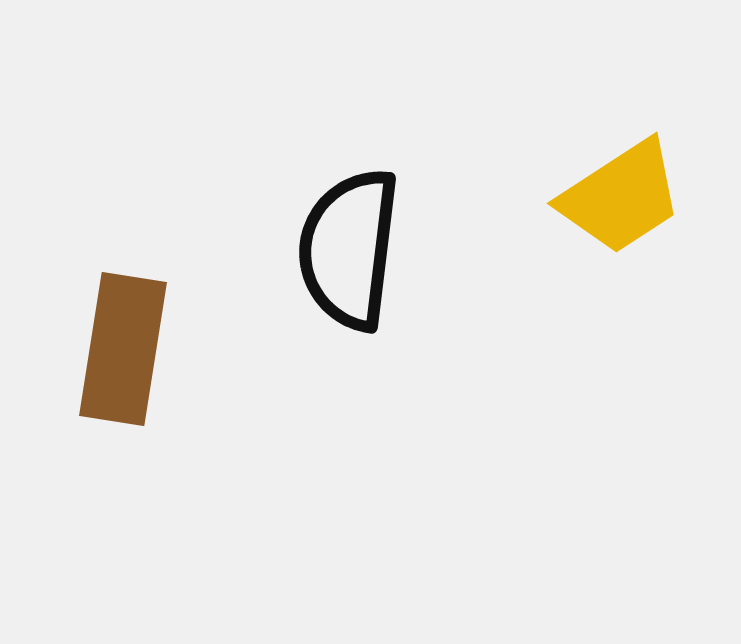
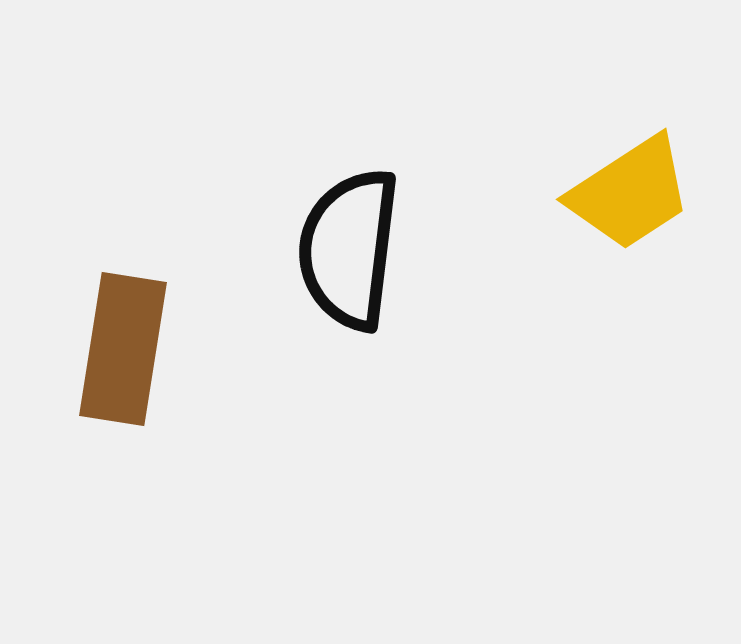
yellow trapezoid: moved 9 px right, 4 px up
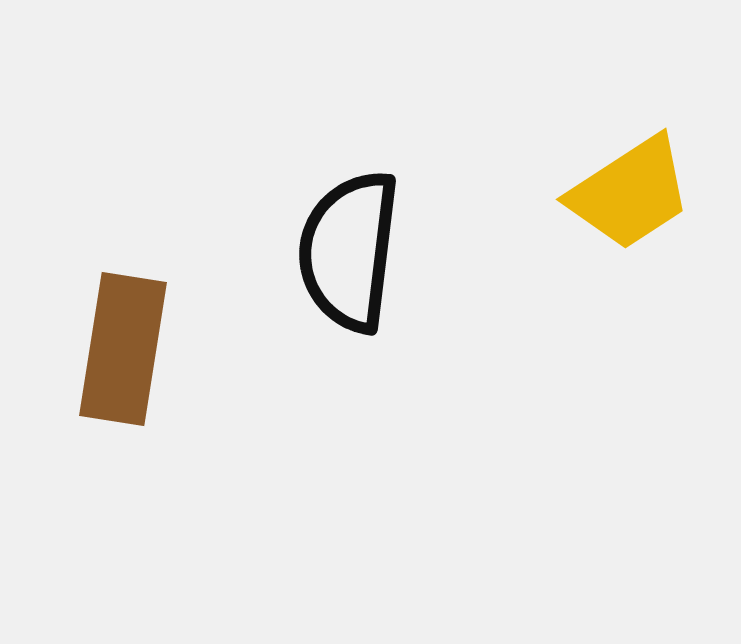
black semicircle: moved 2 px down
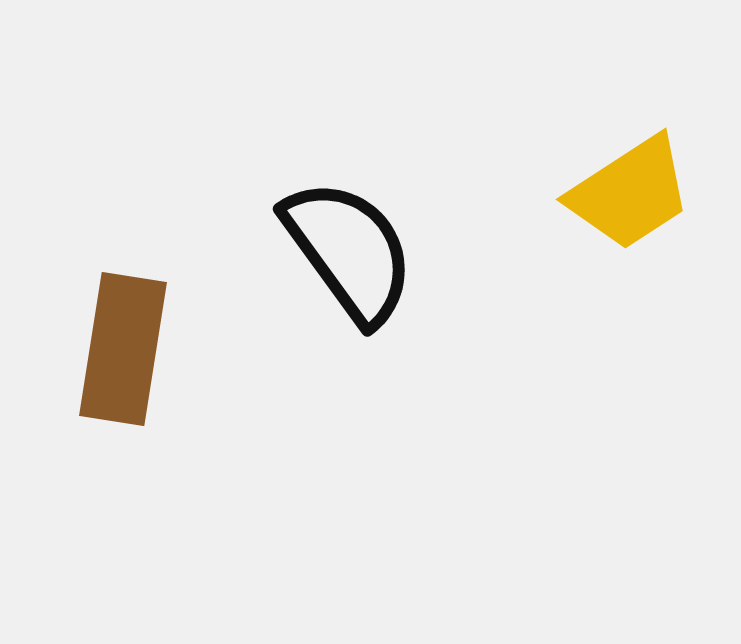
black semicircle: rotated 137 degrees clockwise
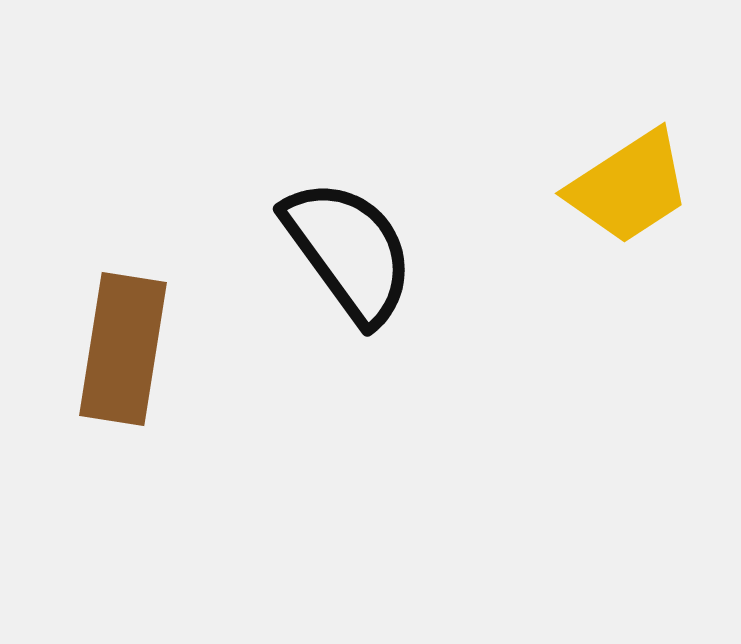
yellow trapezoid: moved 1 px left, 6 px up
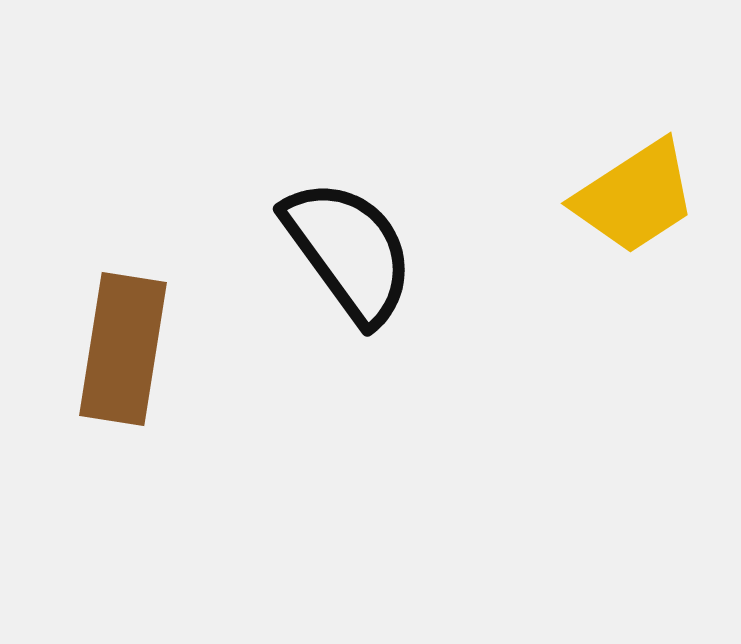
yellow trapezoid: moved 6 px right, 10 px down
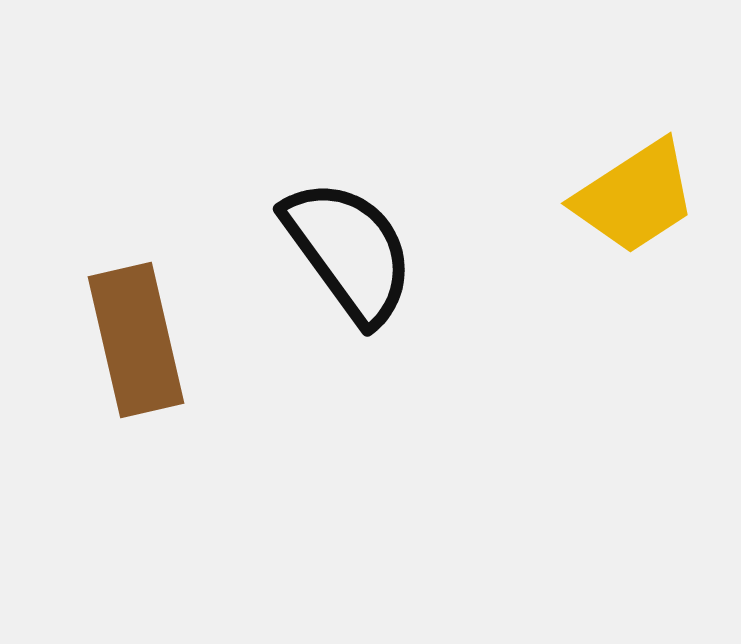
brown rectangle: moved 13 px right, 9 px up; rotated 22 degrees counterclockwise
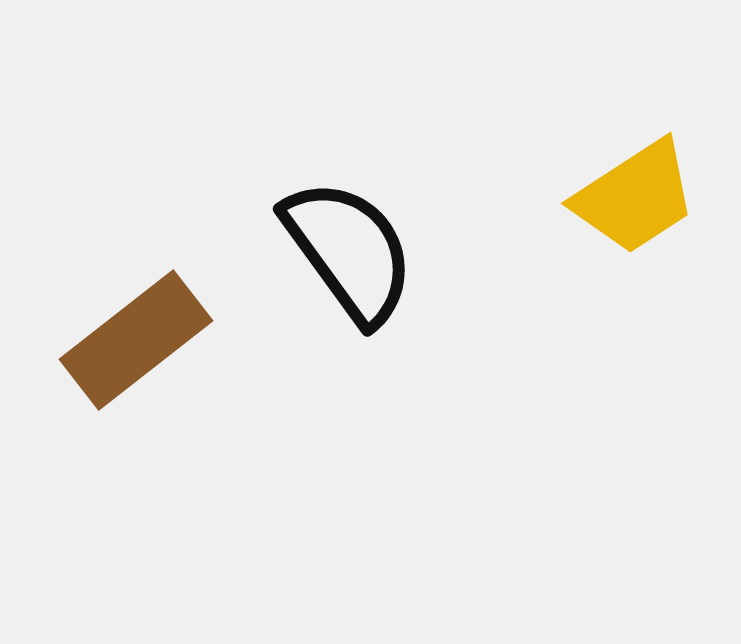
brown rectangle: rotated 65 degrees clockwise
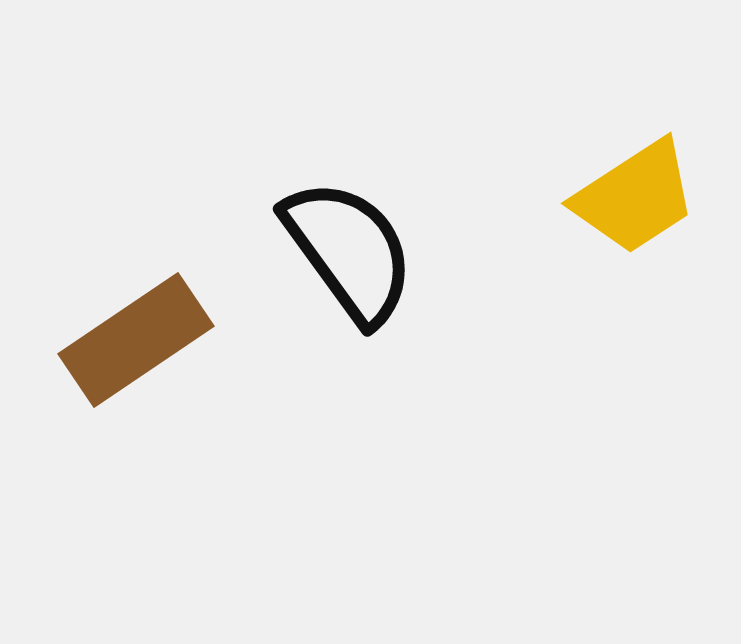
brown rectangle: rotated 4 degrees clockwise
